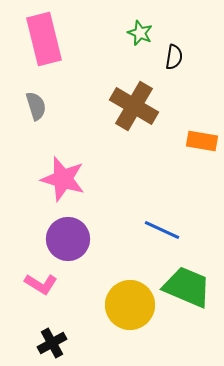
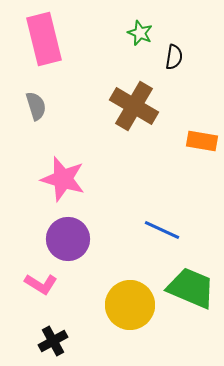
green trapezoid: moved 4 px right, 1 px down
black cross: moved 1 px right, 2 px up
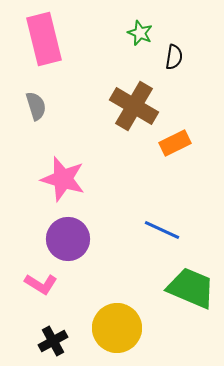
orange rectangle: moved 27 px left, 2 px down; rotated 36 degrees counterclockwise
yellow circle: moved 13 px left, 23 px down
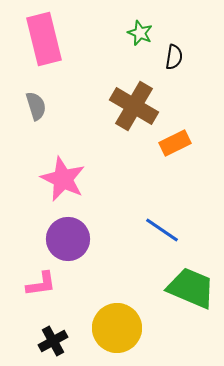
pink star: rotated 9 degrees clockwise
blue line: rotated 9 degrees clockwise
pink L-shape: rotated 40 degrees counterclockwise
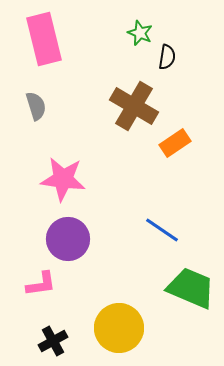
black semicircle: moved 7 px left
orange rectangle: rotated 8 degrees counterclockwise
pink star: rotated 18 degrees counterclockwise
yellow circle: moved 2 px right
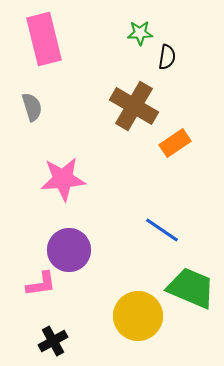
green star: rotated 25 degrees counterclockwise
gray semicircle: moved 4 px left, 1 px down
pink star: rotated 12 degrees counterclockwise
purple circle: moved 1 px right, 11 px down
yellow circle: moved 19 px right, 12 px up
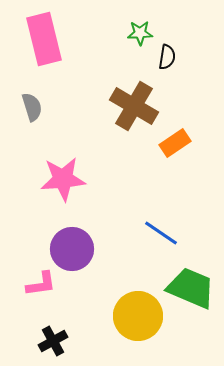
blue line: moved 1 px left, 3 px down
purple circle: moved 3 px right, 1 px up
